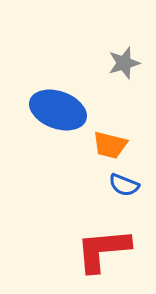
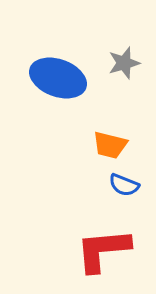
blue ellipse: moved 32 px up
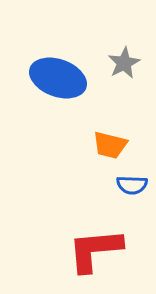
gray star: rotated 12 degrees counterclockwise
blue semicircle: moved 8 px right; rotated 20 degrees counterclockwise
red L-shape: moved 8 px left
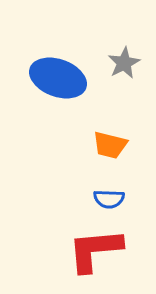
blue semicircle: moved 23 px left, 14 px down
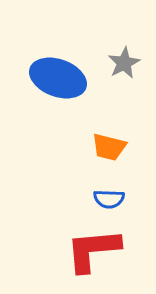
orange trapezoid: moved 1 px left, 2 px down
red L-shape: moved 2 px left
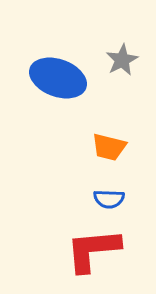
gray star: moved 2 px left, 3 px up
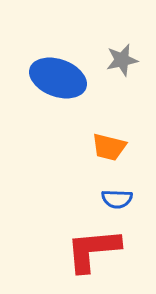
gray star: rotated 16 degrees clockwise
blue semicircle: moved 8 px right
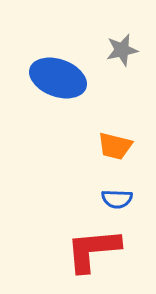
gray star: moved 10 px up
orange trapezoid: moved 6 px right, 1 px up
